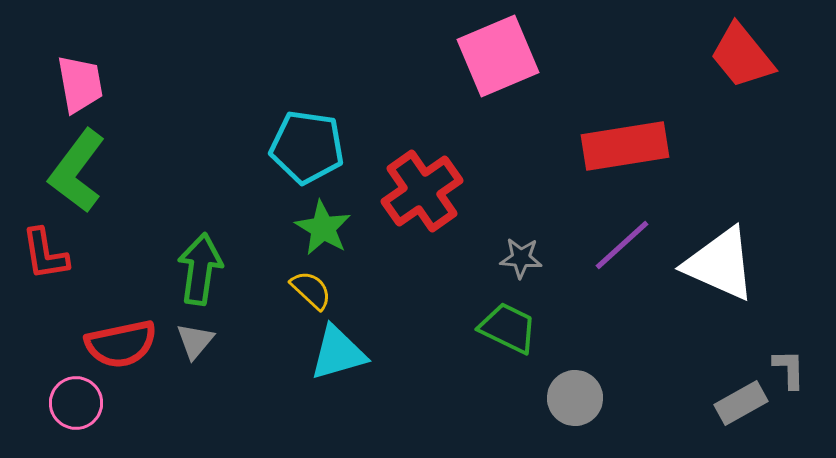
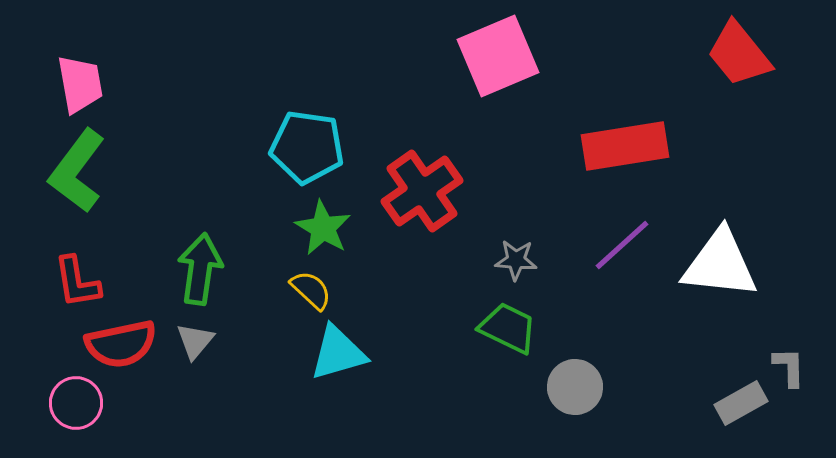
red trapezoid: moved 3 px left, 2 px up
red L-shape: moved 32 px right, 28 px down
gray star: moved 5 px left, 2 px down
white triangle: rotated 18 degrees counterclockwise
gray L-shape: moved 2 px up
gray circle: moved 11 px up
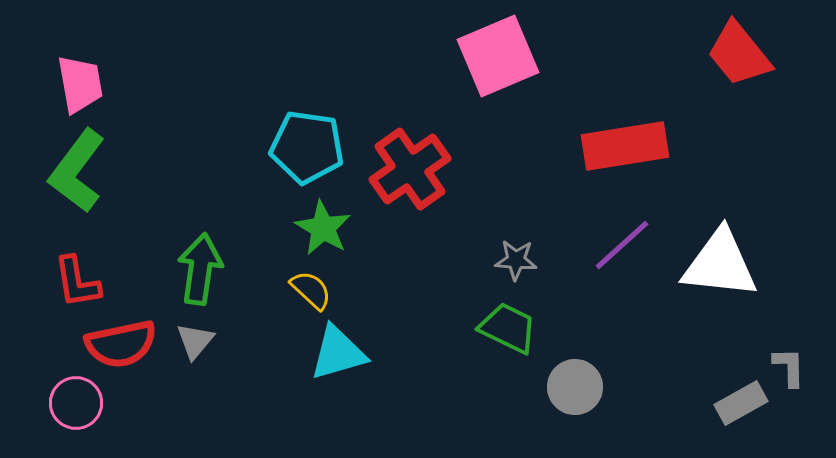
red cross: moved 12 px left, 22 px up
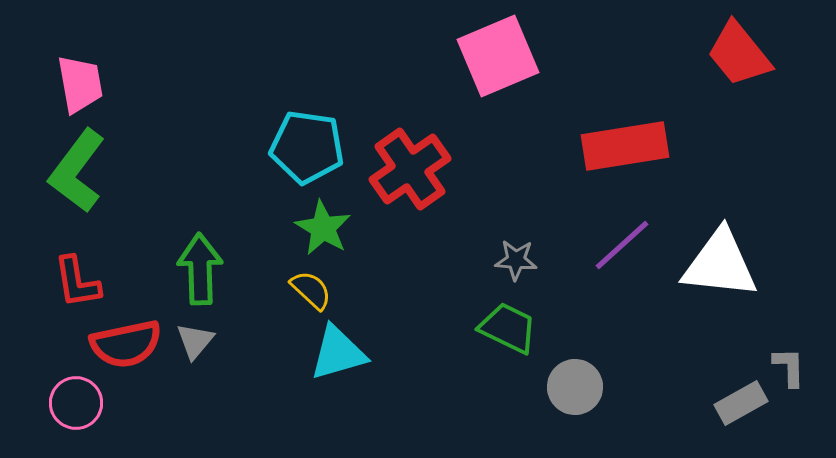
green arrow: rotated 10 degrees counterclockwise
red semicircle: moved 5 px right
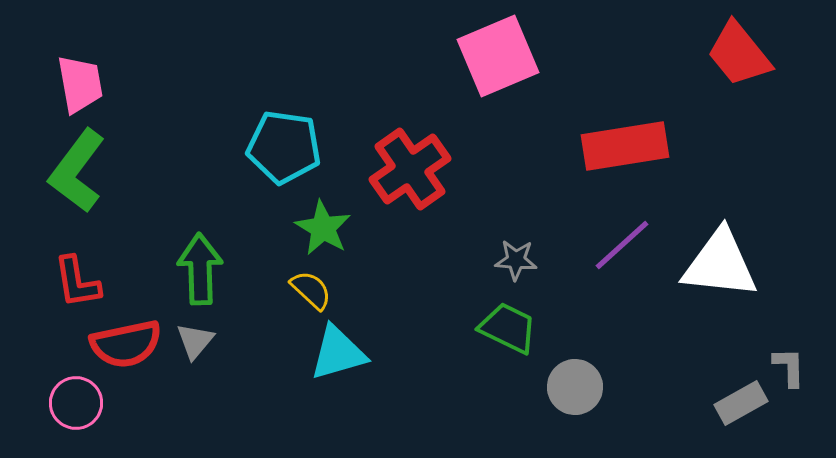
cyan pentagon: moved 23 px left
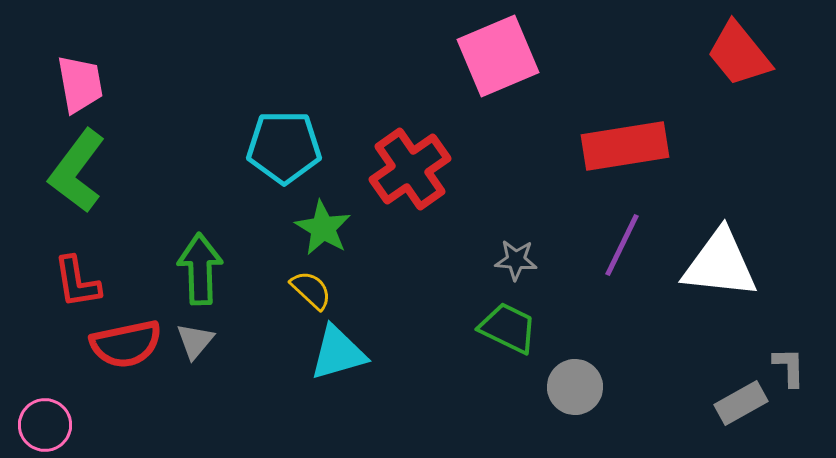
cyan pentagon: rotated 8 degrees counterclockwise
purple line: rotated 22 degrees counterclockwise
pink circle: moved 31 px left, 22 px down
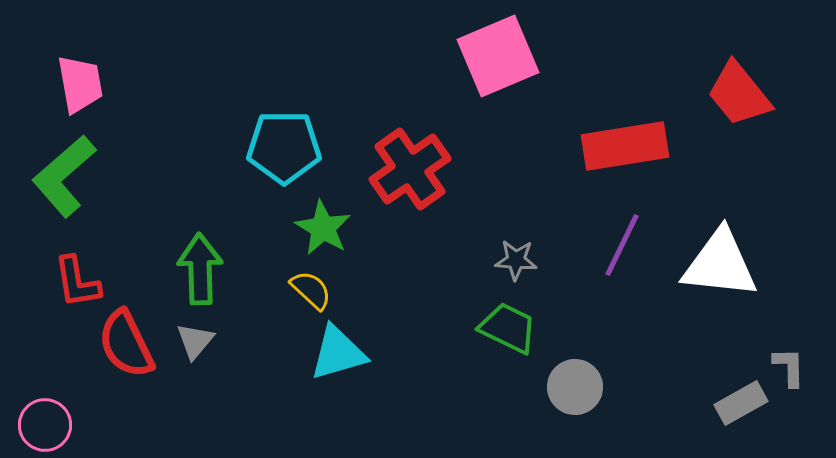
red trapezoid: moved 40 px down
green L-shape: moved 13 px left, 5 px down; rotated 12 degrees clockwise
red semicircle: rotated 76 degrees clockwise
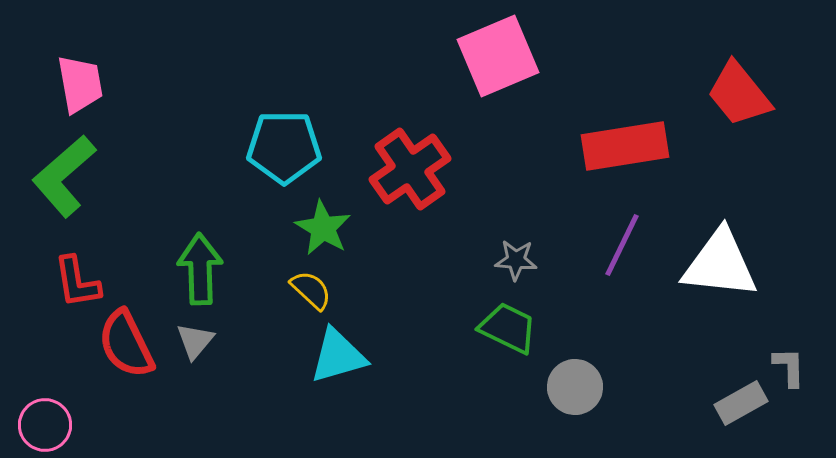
cyan triangle: moved 3 px down
